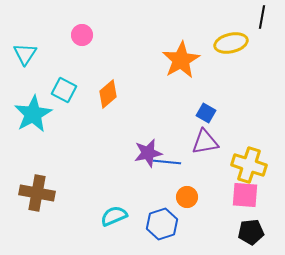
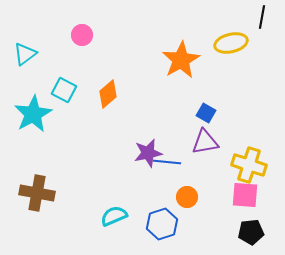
cyan triangle: rotated 20 degrees clockwise
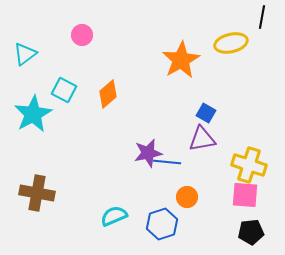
purple triangle: moved 3 px left, 3 px up
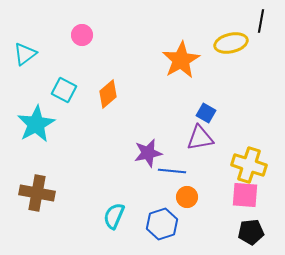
black line: moved 1 px left, 4 px down
cyan star: moved 3 px right, 10 px down
purple triangle: moved 2 px left, 1 px up
blue line: moved 5 px right, 9 px down
cyan semicircle: rotated 44 degrees counterclockwise
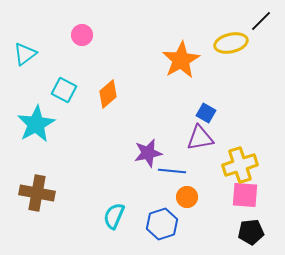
black line: rotated 35 degrees clockwise
yellow cross: moved 9 px left; rotated 36 degrees counterclockwise
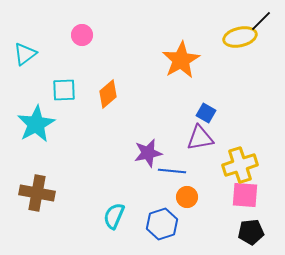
yellow ellipse: moved 9 px right, 6 px up
cyan square: rotated 30 degrees counterclockwise
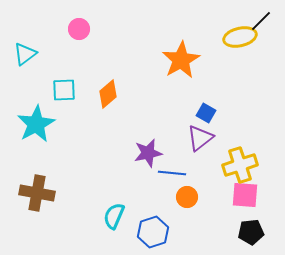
pink circle: moved 3 px left, 6 px up
purple triangle: rotated 28 degrees counterclockwise
blue line: moved 2 px down
blue hexagon: moved 9 px left, 8 px down
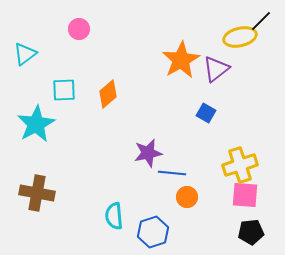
purple triangle: moved 16 px right, 69 px up
cyan semicircle: rotated 28 degrees counterclockwise
